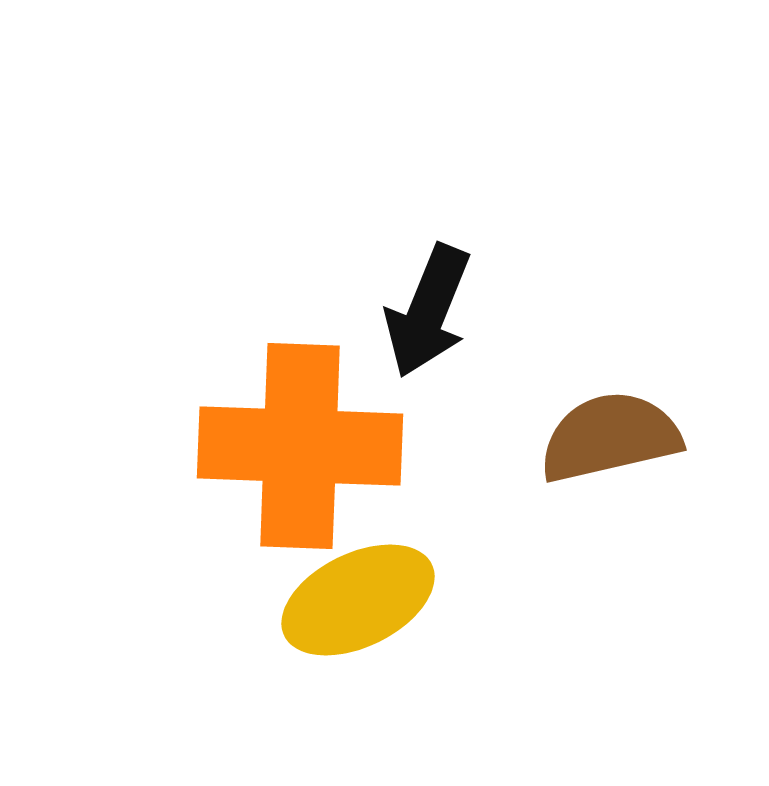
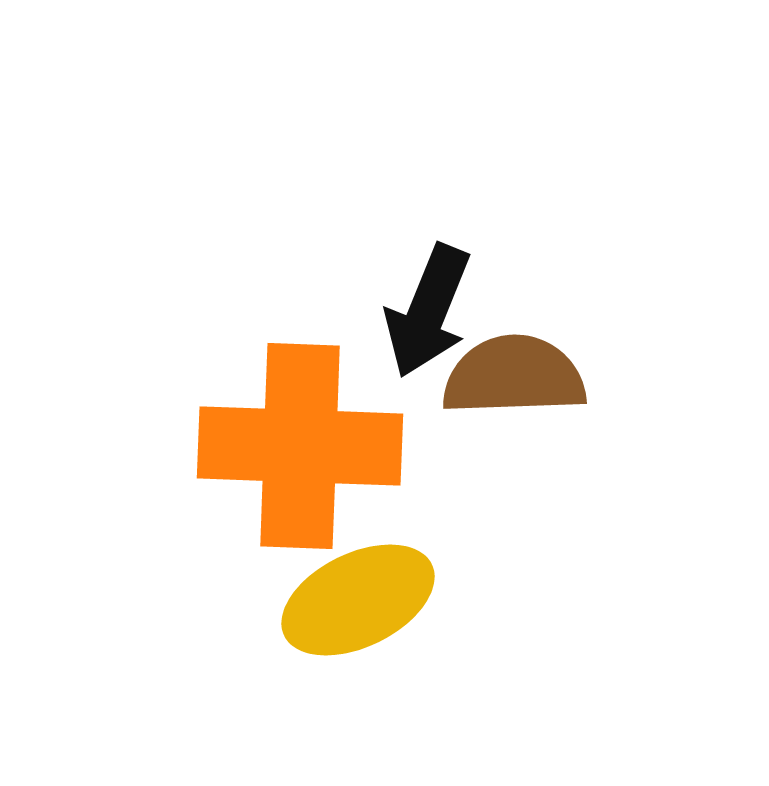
brown semicircle: moved 96 px left, 61 px up; rotated 11 degrees clockwise
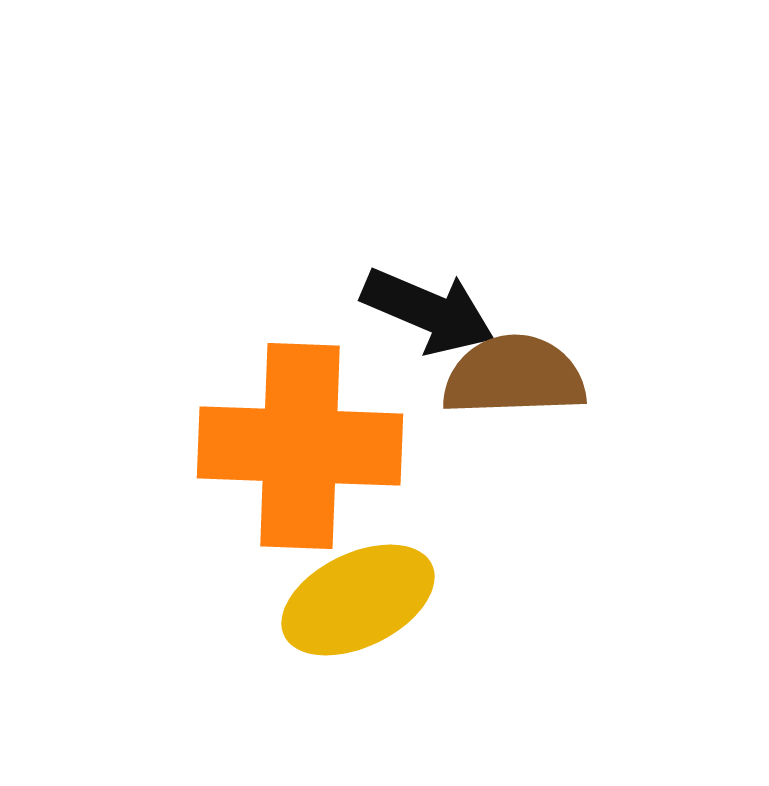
black arrow: rotated 89 degrees counterclockwise
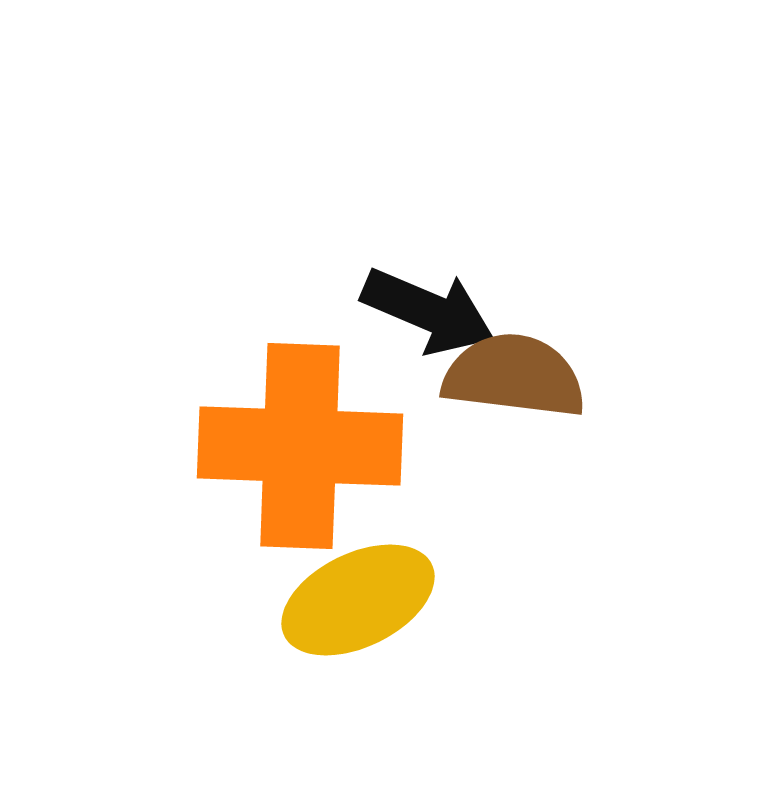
brown semicircle: rotated 9 degrees clockwise
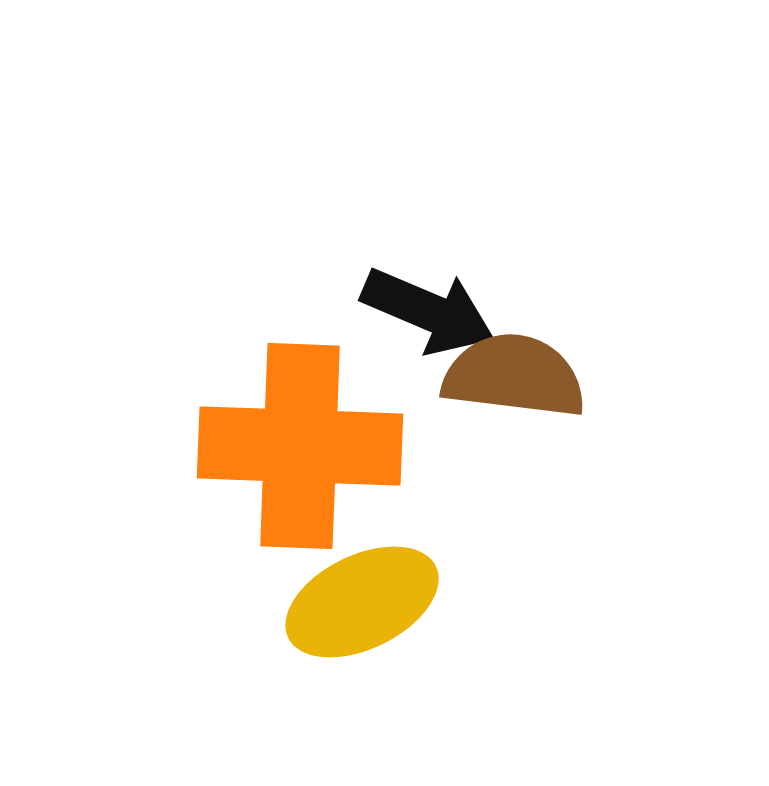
yellow ellipse: moved 4 px right, 2 px down
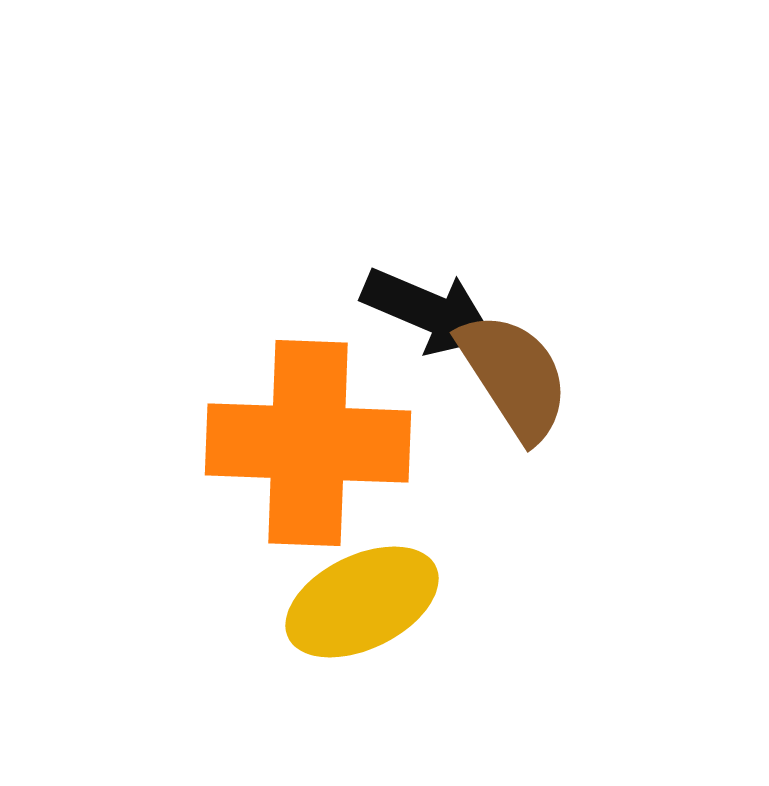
brown semicircle: rotated 50 degrees clockwise
orange cross: moved 8 px right, 3 px up
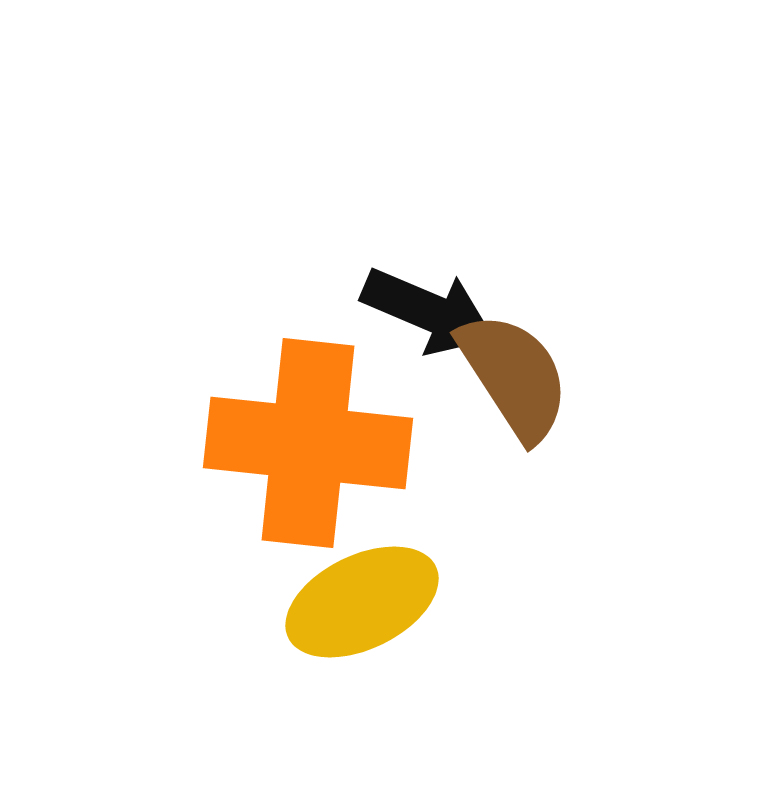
orange cross: rotated 4 degrees clockwise
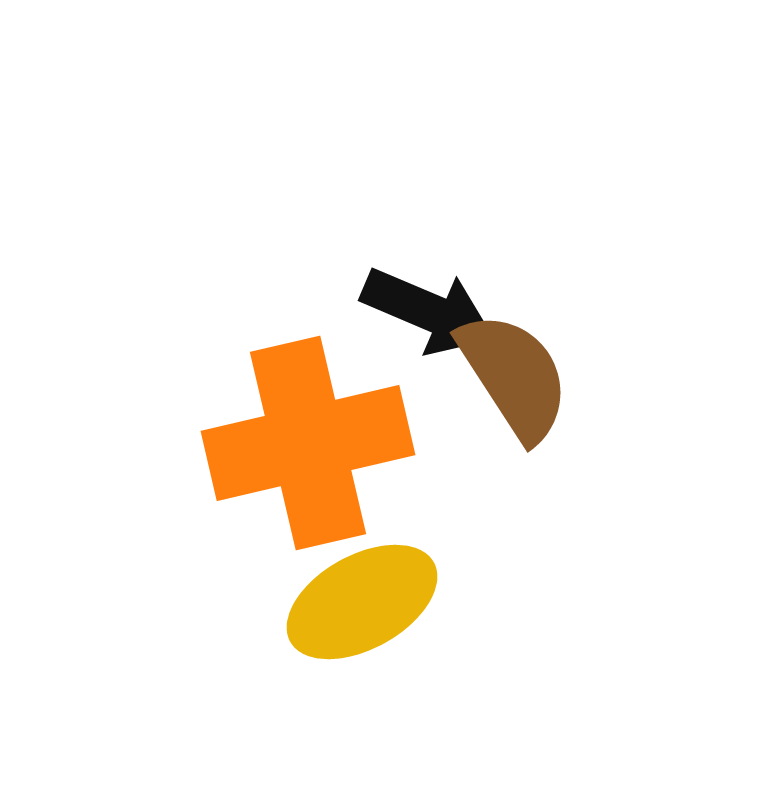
orange cross: rotated 19 degrees counterclockwise
yellow ellipse: rotated 3 degrees counterclockwise
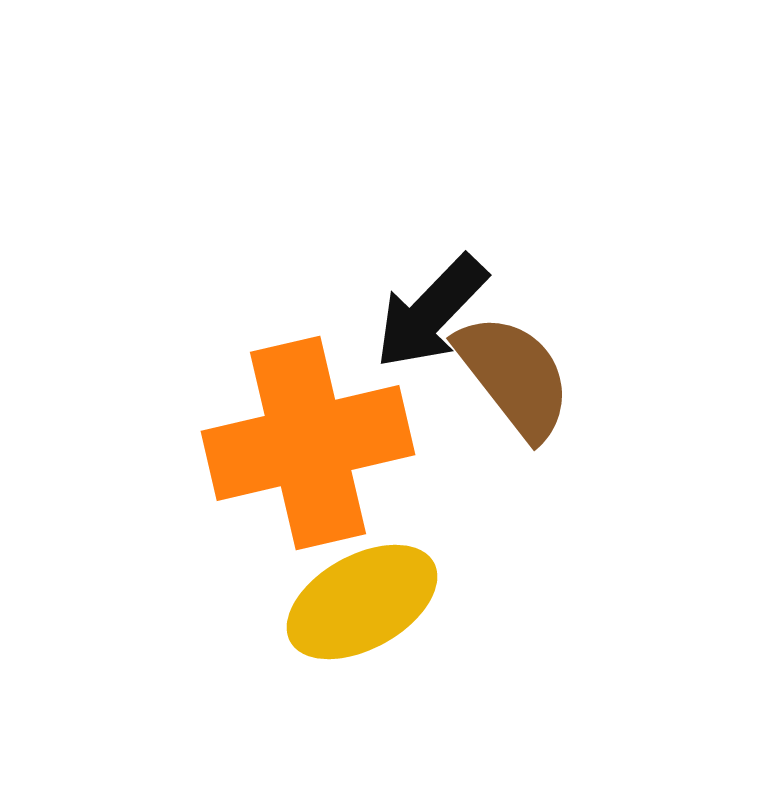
black arrow: moved 3 px right, 1 px down; rotated 111 degrees clockwise
brown semicircle: rotated 5 degrees counterclockwise
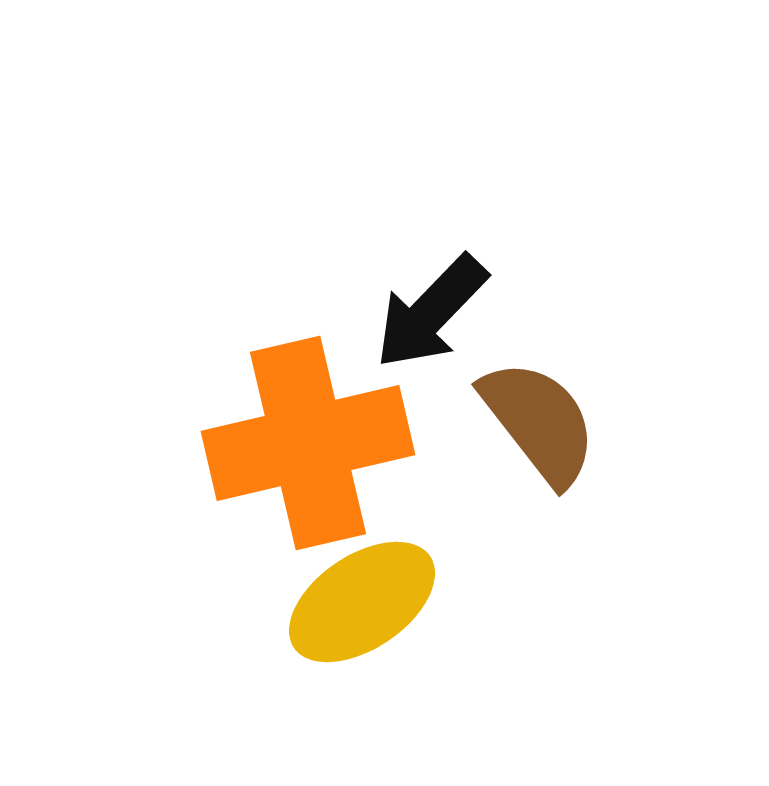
brown semicircle: moved 25 px right, 46 px down
yellow ellipse: rotated 5 degrees counterclockwise
